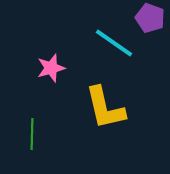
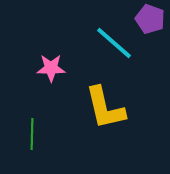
purple pentagon: moved 1 px down
cyan line: rotated 6 degrees clockwise
pink star: rotated 16 degrees clockwise
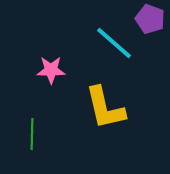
pink star: moved 2 px down
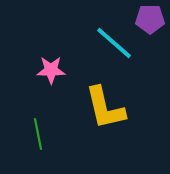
purple pentagon: rotated 20 degrees counterclockwise
green line: moved 6 px right; rotated 12 degrees counterclockwise
